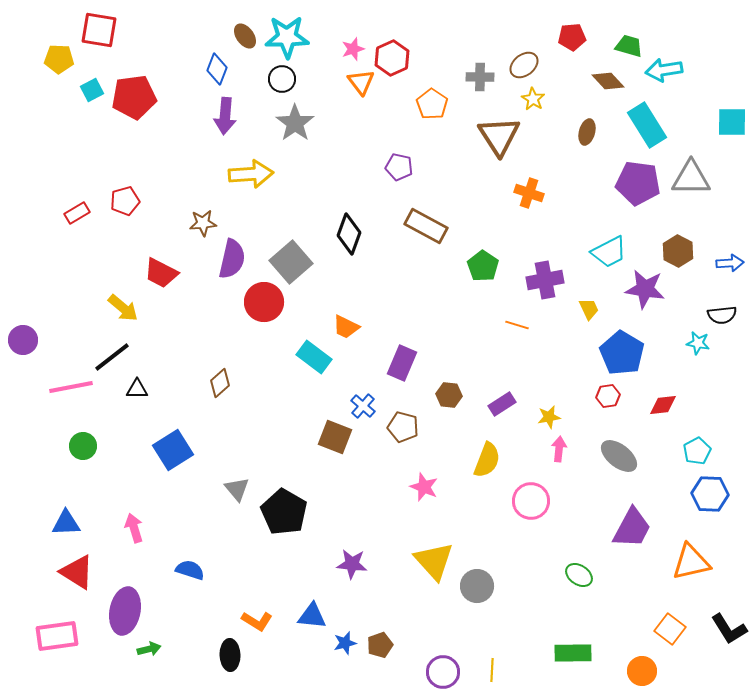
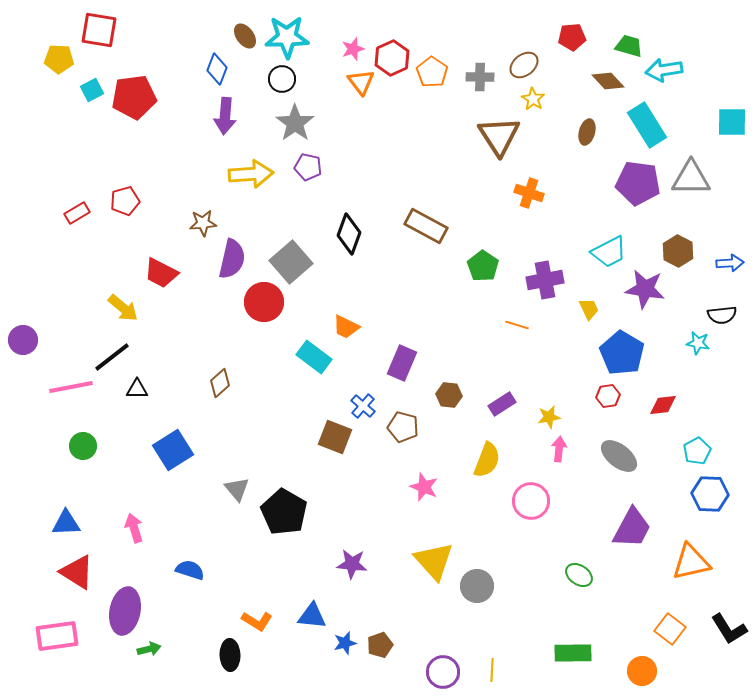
orange pentagon at (432, 104): moved 32 px up
purple pentagon at (399, 167): moved 91 px left
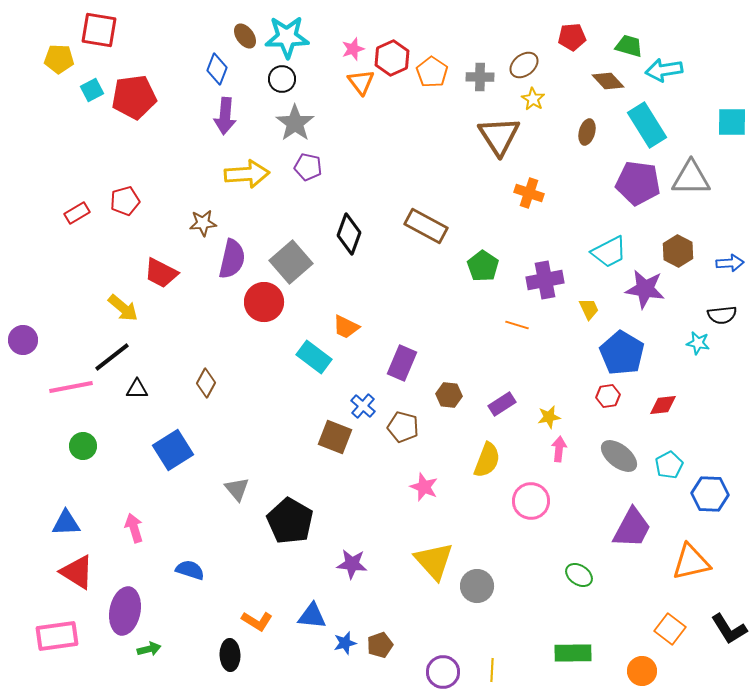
yellow arrow at (251, 174): moved 4 px left
brown diamond at (220, 383): moved 14 px left; rotated 20 degrees counterclockwise
cyan pentagon at (697, 451): moved 28 px left, 14 px down
black pentagon at (284, 512): moved 6 px right, 9 px down
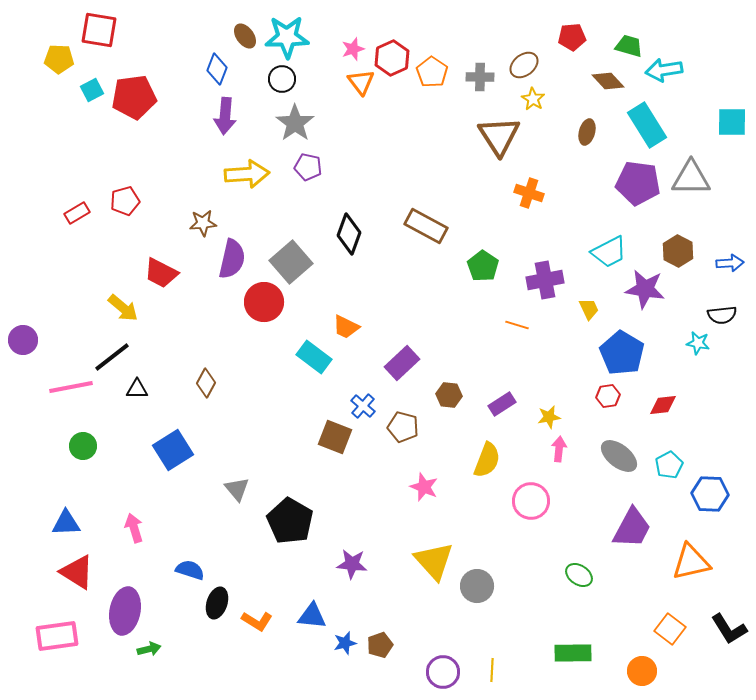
purple rectangle at (402, 363): rotated 24 degrees clockwise
black ellipse at (230, 655): moved 13 px left, 52 px up; rotated 20 degrees clockwise
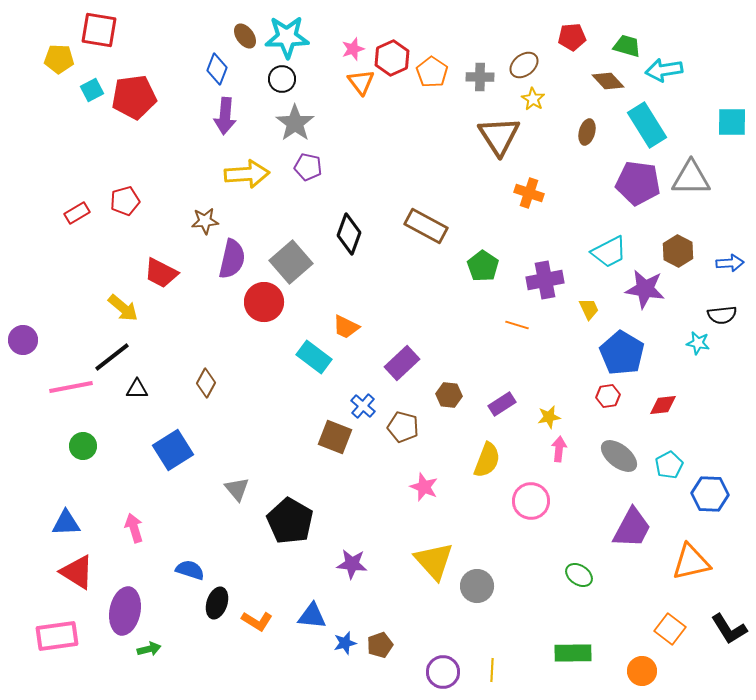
green trapezoid at (629, 46): moved 2 px left
brown star at (203, 223): moved 2 px right, 2 px up
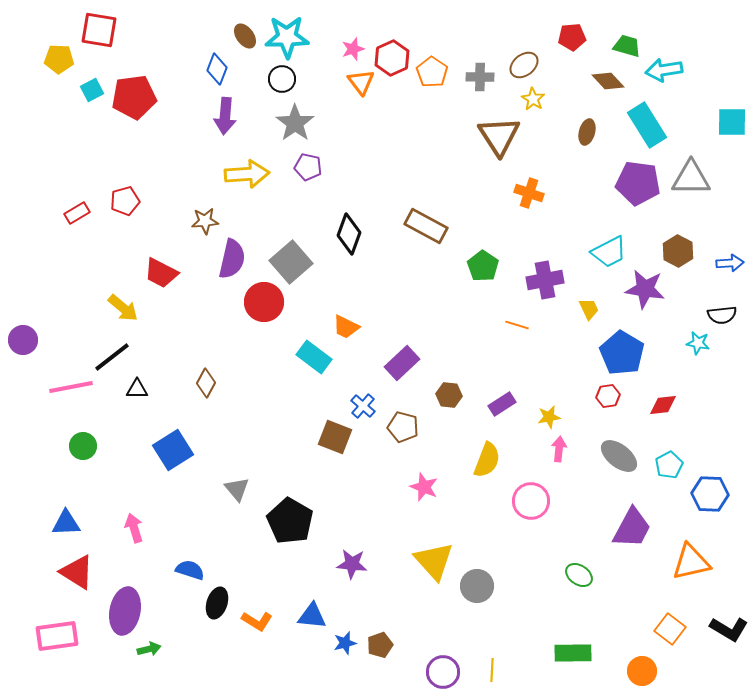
black L-shape at (729, 629): rotated 27 degrees counterclockwise
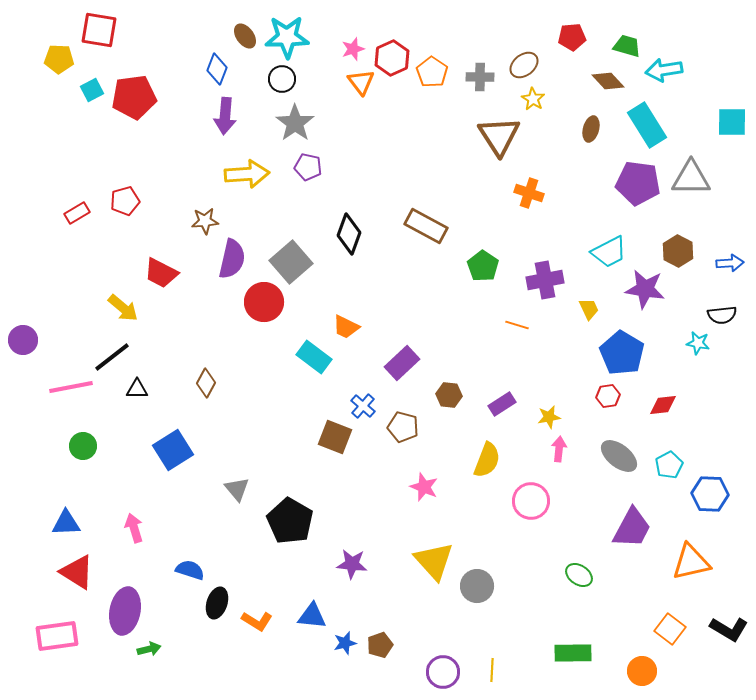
brown ellipse at (587, 132): moved 4 px right, 3 px up
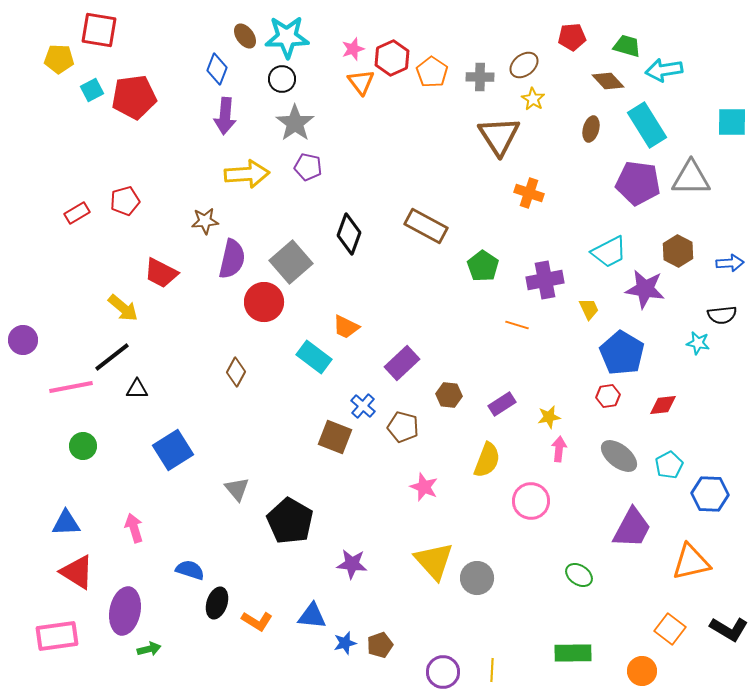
brown diamond at (206, 383): moved 30 px right, 11 px up
gray circle at (477, 586): moved 8 px up
